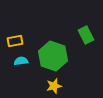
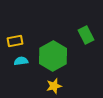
green hexagon: rotated 12 degrees clockwise
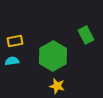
cyan semicircle: moved 9 px left
yellow star: moved 3 px right; rotated 28 degrees clockwise
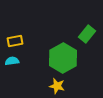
green rectangle: moved 1 px right, 1 px up; rotated 66 degrees clockwise
green hexagon: moved 10 px right, 2 px down
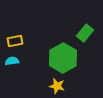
green rectangle: moved 2 px left, 1 px up
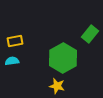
green rectangle: moved 5 px right, 1 px down
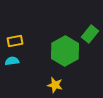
green hexagon: moved 2 px right, 7 px up
yellow star: moved 2 px left, 1 px up
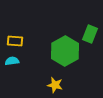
green rectangle: rotated 18 degrees counterclockwise
yellow rectangle: rotated 14 degrees clockwise
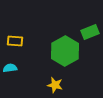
green rectangle: moved 2 px up; rotated 48 degrees clockwise
cyan semicircle: moved 2 px left, 7 px down
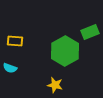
cyan semicircle: rotated 152 degrees counterclockwise
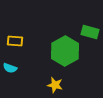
green rectangle: rotated 36 degrees clockwise
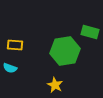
yellow rectangle: moved 4 px down
green hexagon: rotated 20 degrees clockwise
yellow star: rotated 14 degrees clockwise
